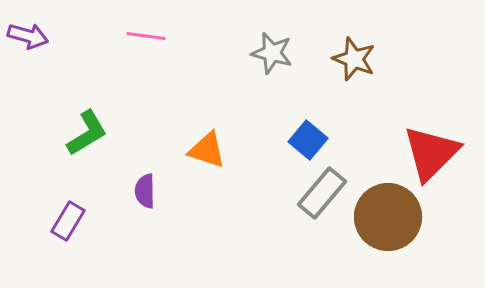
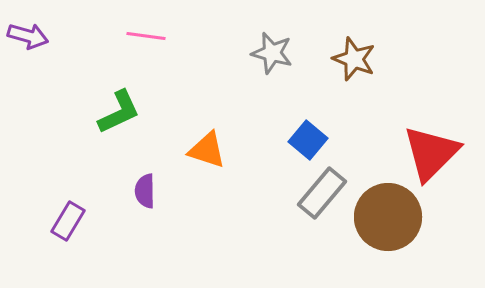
green L-shape: moved 32 px right, 21 px up; rotated 6 degrees clockwise
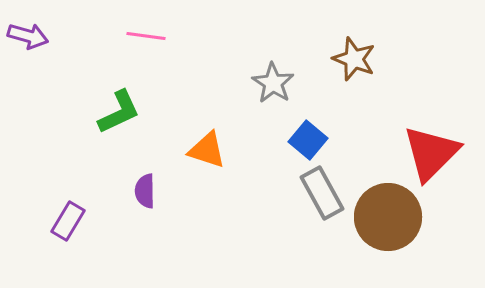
gray star: moved 1 px right, 30 px down; rotated 18 degrees clockwise
gray rectangle: rotated 69 degrees counterclockwise
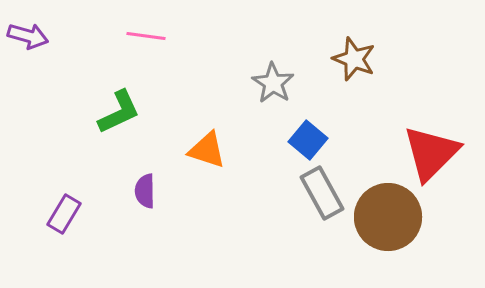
purple rectangle: moved 4 px left, 7 px up
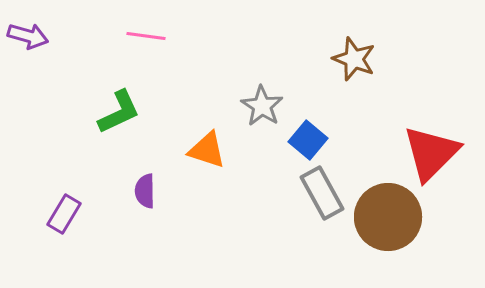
gray star: moved 11 px left, 23 px down
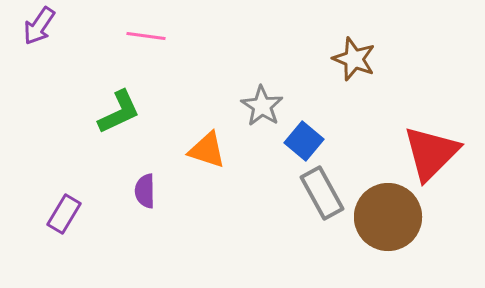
purple arrow: moved 11 px right, 10 px up; rotated 108 degrees clockwise
blue square: moved 4 px left, 1 px down
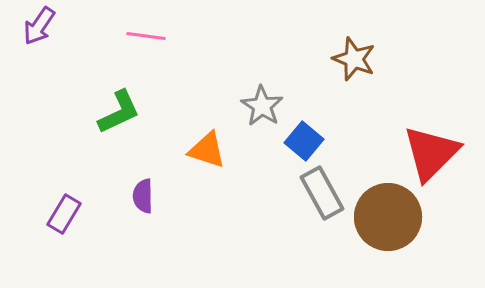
purple semicircle: moved 2 px left, 5 px down
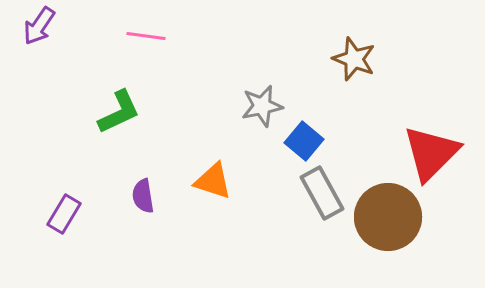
gray star: rotated 27 degrees clockwise
orange triangle: moved 6 px right, 31 px down
purple semicircle: rotated 8 degrees counterclockwise
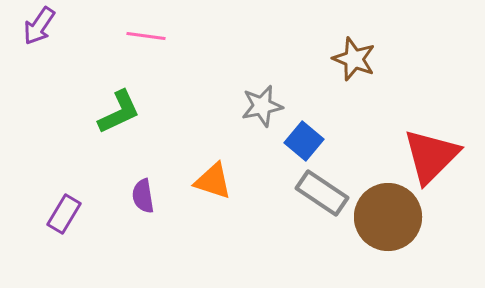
red triangle: moved 3 px down
gray rectangle: rotated 27 degrees counterclockwise
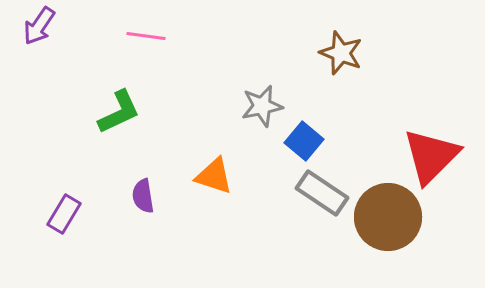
brown star: moved 13 px left, 6 px up
orange triangle: moved 1 px right, 5 px up
